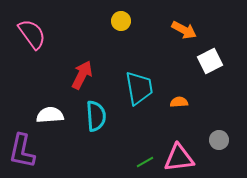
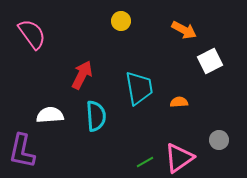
pink triangle: rotated 28 degrees counterclockwise
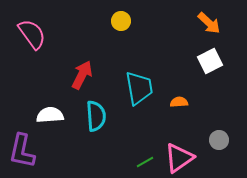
orange arrow: moved 25 px right, 7 px up; rotated 15 degrees clockwise
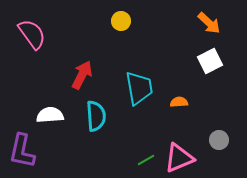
pink triangle: rotated 12 degrees clockwise
green line: moved 1 px right, 2 px up
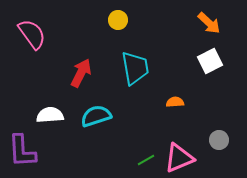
yellow circle: moved 3 px left, 1 px up
red arrow: moved 1 px left, 2 px up
cyan trapezoid: moved 4 px left, 20 px up
orange semicircle: moved 4 px left
cyan semicircle: rotated 104 degrees counterclockwise
purple L-shape: rotated 15 degrees counterclockwise
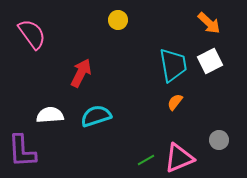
cyan trapezoid: moved 38 px right, 3 px up
orange semicircle: rotated 48 degrees counterclockwise
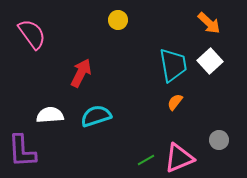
white square: rotated 15 degrees counterclockwise
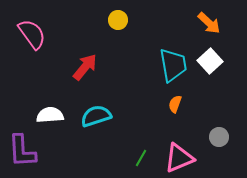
red arrow: moved 4 px right, 6 px up; rotated 12 degrees clockwise
orange semicircle: moved 2 px down; rotated 18 degrees counterclockwise
gray circle: moved 3 px up
green line: moved 5 px left, 2 px up; rotated 30 degrees counterclockwise
